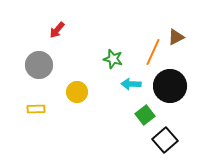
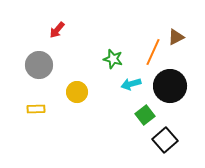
cyan arrow: rotated 18 degrees counterclockwise
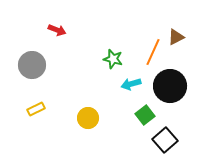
red arrow: rotated 108 degrees counterclockwise
gray circle: moved 7 px left
yellow circle: moved 11 px right, 26 px down
yellow rectangle: rotated 24 degrees counterclockwise
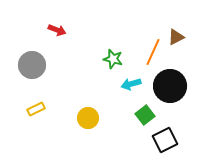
black square: rotated 15 degrees clockwise
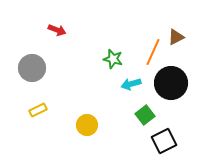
gray circle: moved 3 px down
black circle: moved 1 px right, 3 px up
yellow rectangle: moved 2 px right, 1 px down
yellow circle: moved 1 px left, 7 px down
black square: moved 1 px left, 1 px down
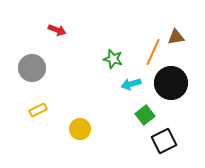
brown triangle: rotated 18 degrees clockwise
yellow circle: moved 7 px left, 4 px down
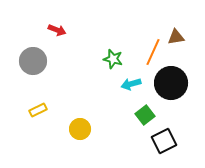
gray circle: moved 1 px right, 7 px up
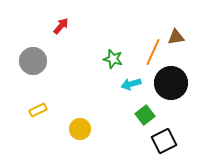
red arrow: moved 4 px right, 4 px up; rotated 72 degrees counterclockwise
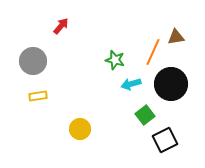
green star: moved 2 px right, 1 px down
black circle: moved 1 px down
yellow rectangle: moved 14 px up; rotated 18 degrees clockwise
black square: moved 1 px right, 1 px up
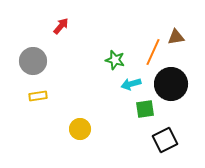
green square: moved 6 px up; rotated 30 degrees clockwise
